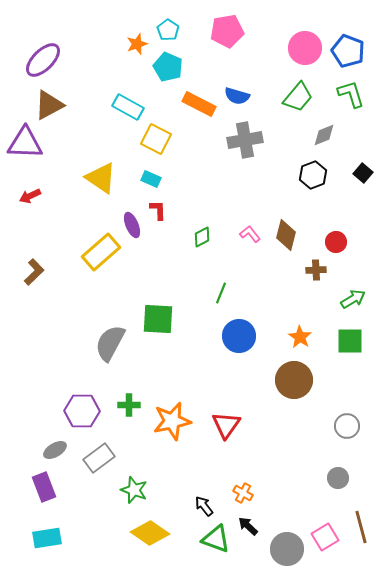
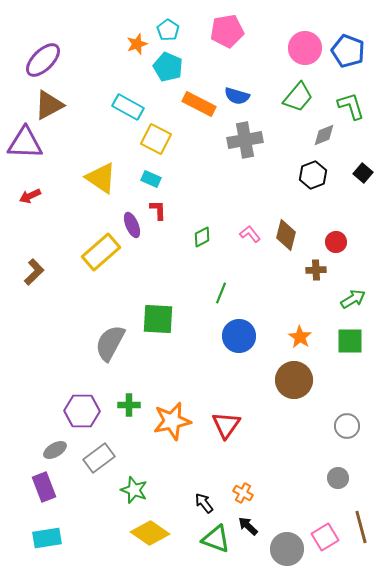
green L-shape at (351, 94): moved 12 px down
black arrow at (204, 506): moved 3 px up
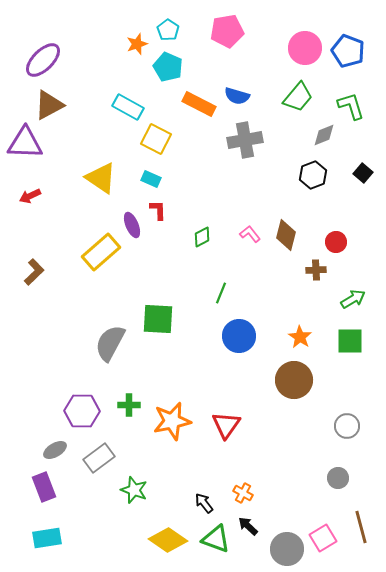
yellow diamond at (150, 533): moved 18 px right, 7 px down
pink square at (325, 537): moved 2 px left, 1 px down
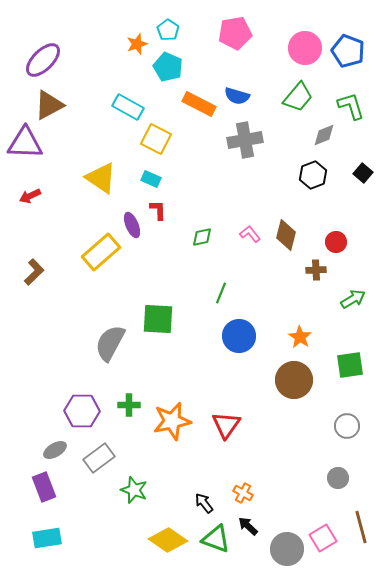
pink pentagon at (227, 31): moved 8 px right, 2 px down
green diamond at (202, 237): rotated 15 degrees clockwise
green square at (350, 341): moved 24 px down; rotated 8 degrees counterclockwise
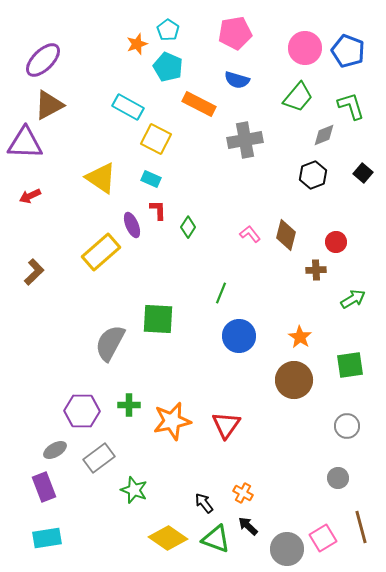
blue semicircle at (237, 96): moved 16 px up
green diamond at (202, 237): moved 14 px left, 10 px up; rotated 45 degrees counterclockwise
yellow diamond at (168, 540): moved 2 px up
